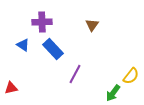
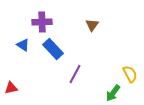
yellow semicircle: moved 1 px left, 2 px up; rotated 66 degrees counterclockwise
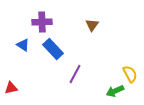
green arrow: moved 2 px right, 2 px up; rotated 30 degrees clockwise
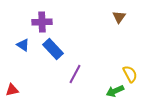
brown triangle: moved 27 px right, 8 px up
red triangle: moved 1 px right, 2 px down
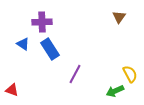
blue triangle: moved 1 px up
blue rectangle: moved 3 px left; rotated 10 degrees clockwise
red triangle: rotated 32 degrees clockwise
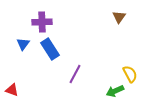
blue triangle: rotated 32 degrees clockwise
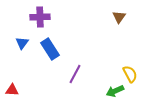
purple cross: moved 2 px left, 5 px up
blue triangle: moved 1 px left, 1 px up
red triangle: rotated 16 degrees counterclockwise
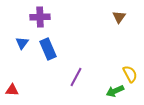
blue rectangle: moved 2 px left; rotated 10 degrees clockwise
purple line: moved 1 px right, 3 px down
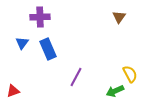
red triangle: moved 1 px right, 1 px down; rotated 24 degrees counterclockwise
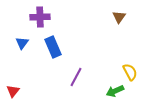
blue rectangle: moved 5 px right, 2 px up
yellow semicircle: moved 2 px up
red triangle: rotated 32 degrees counterclockwise
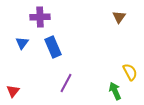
purple line: moved 10 px left, 6 px down
green arrow: rotated 90 degrees clockwise
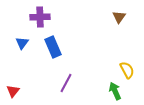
yellow semicircle: moved 3 px left, 2 px up
